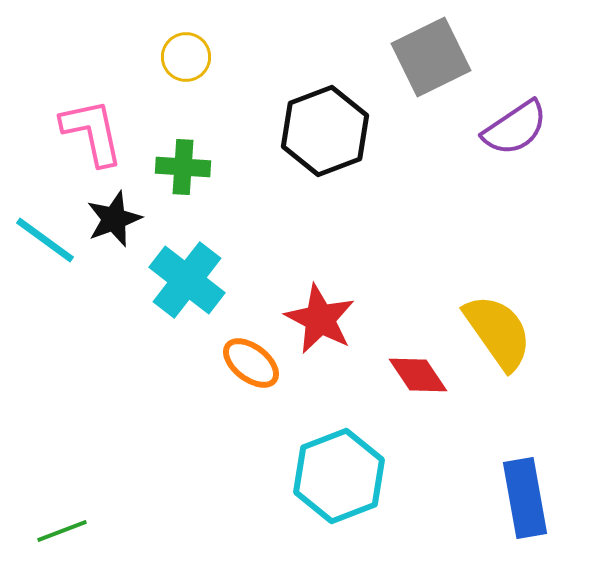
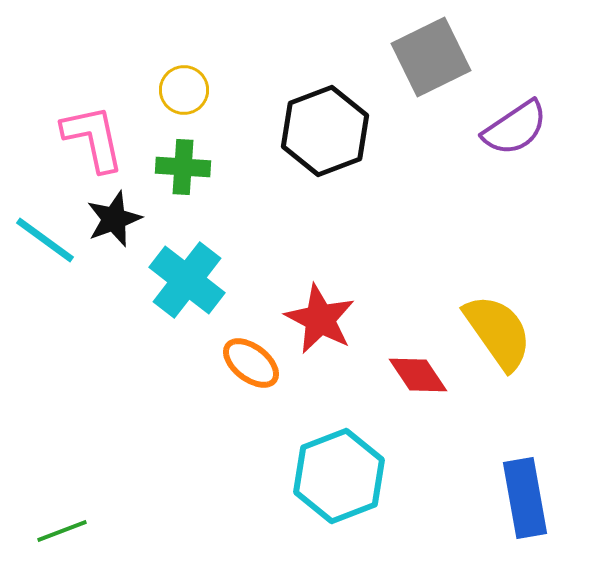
yellow circle: moved 2 px left, 33 px down
pink L-shape: moved 1 px right, 6 px down
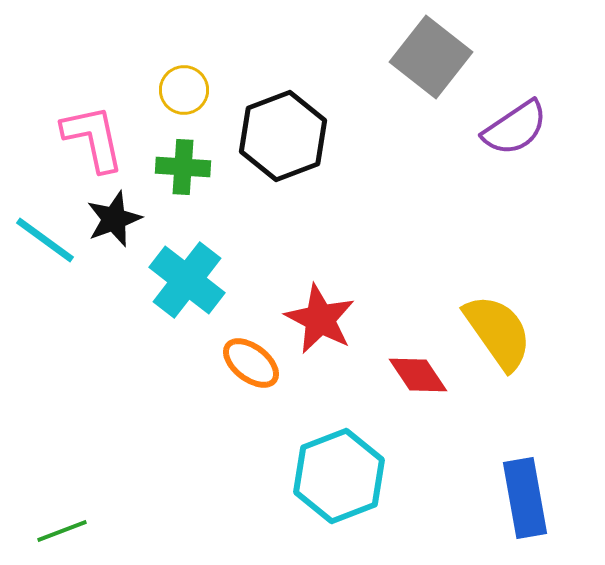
gray square: rotated 26 degrees counterclockwise
black hexagon: moved 42 px left, 5 px down
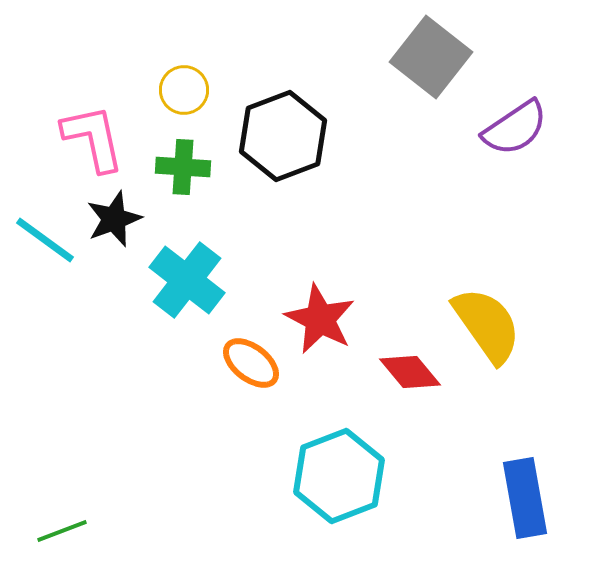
yellow semicircle: moved 11 px left, 7 px up
red diamond: moved 8 px left, 3 px up; rotated 6 degrees counterclockwise
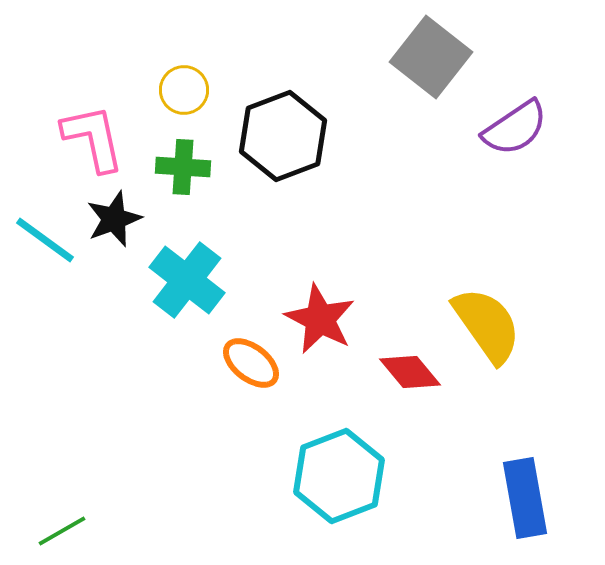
green line: rotated 9 degrees counterclockwise
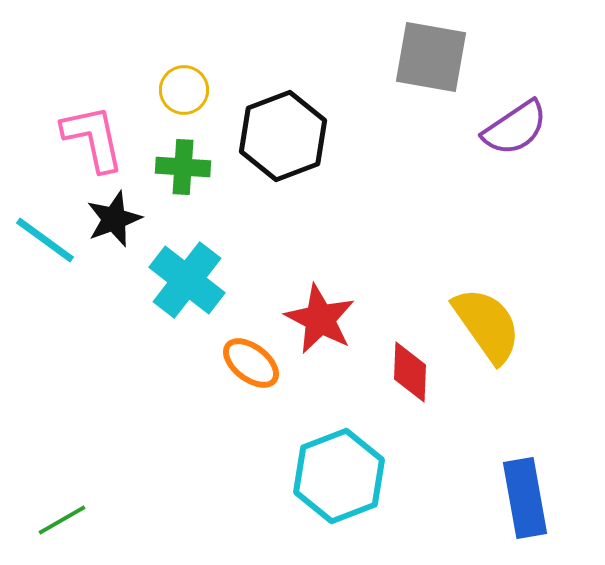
gray square: rotated 28 degrees counterclockwise
red diamond: rotated 42 degrees clockwise
green line: moved 11 px up
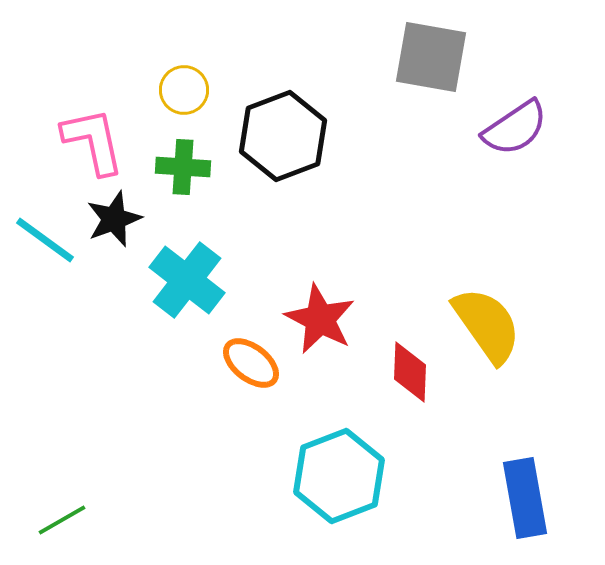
pink L-shape: moved 3 px down
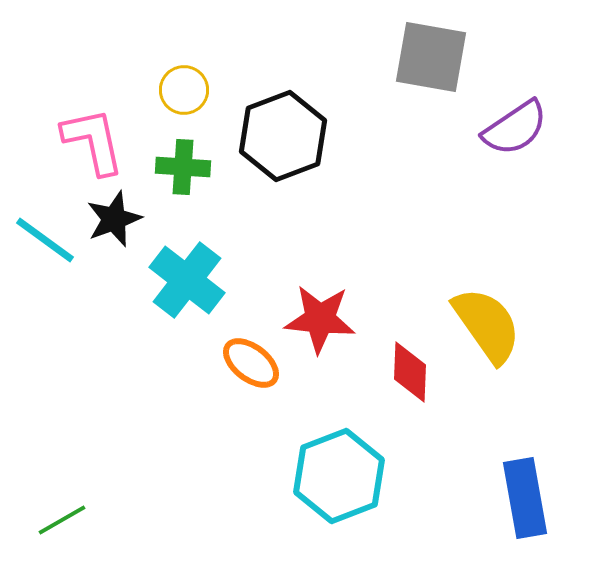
red star: rotated 22 degrees counterclockwise
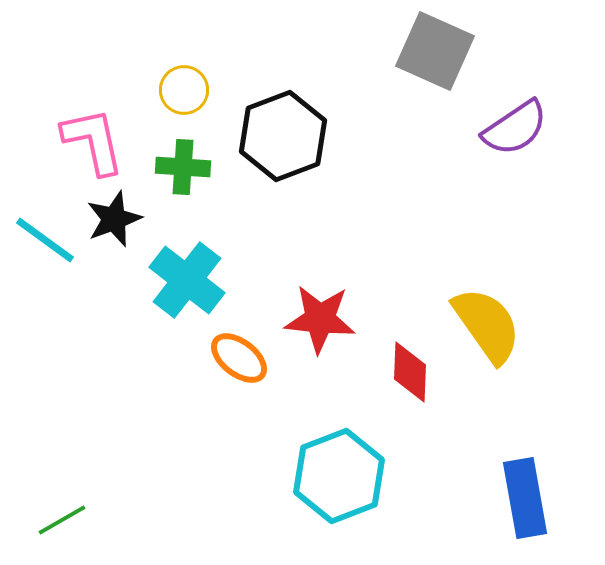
gray square: moved 4 px right, 6 px up; rotated 14 degrees clockwise
orange ellipse: moved 12 px left, 5 px up
